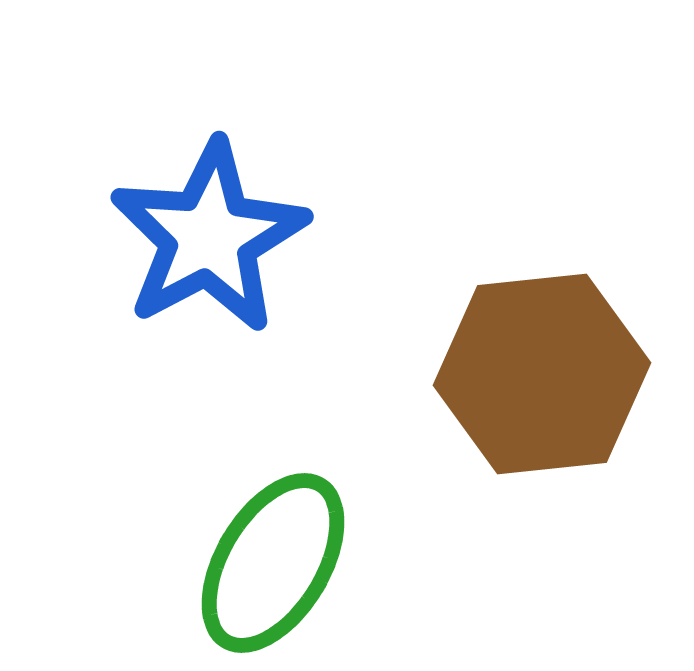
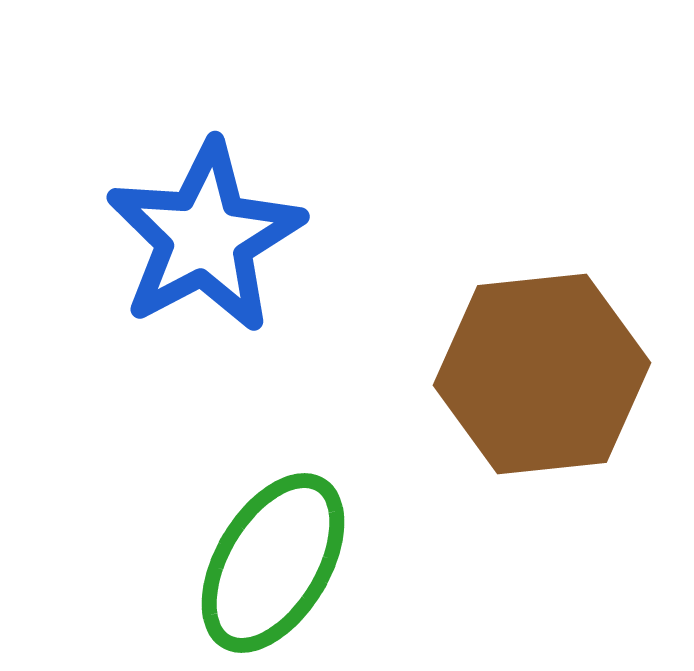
blue star: moved 4 px left
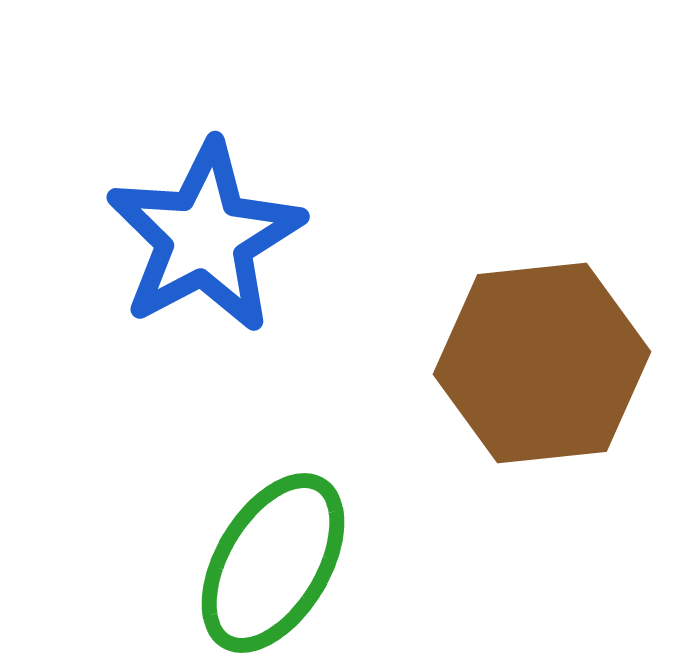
brown hexagon: moved 11 px up
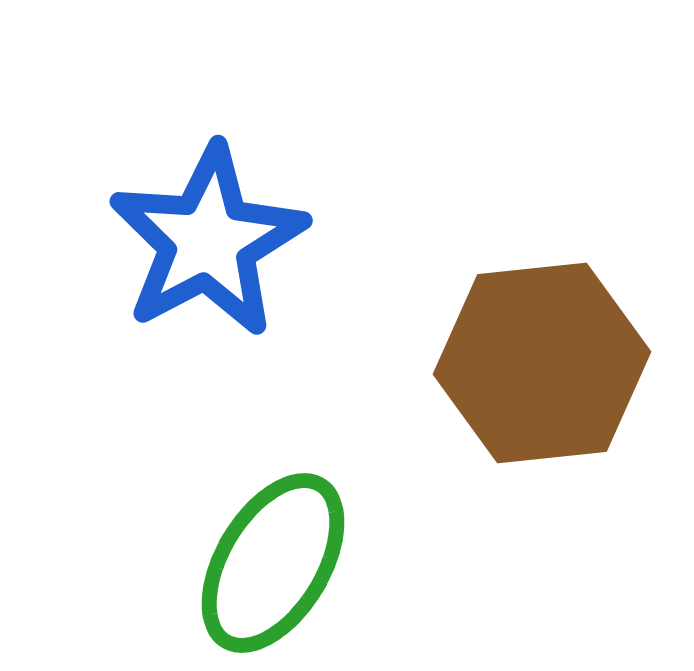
blue star: moved 3 px right, 4 px down
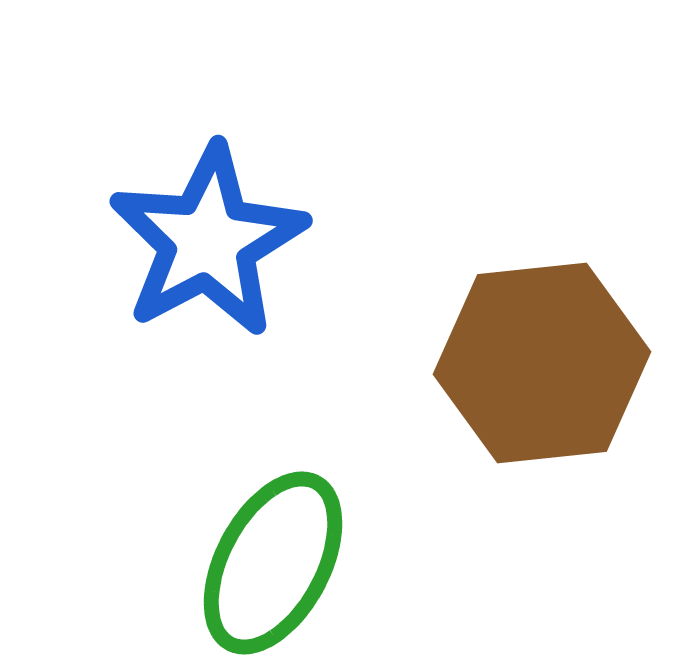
green ellipse: rotated 3 degrees counterclockwise
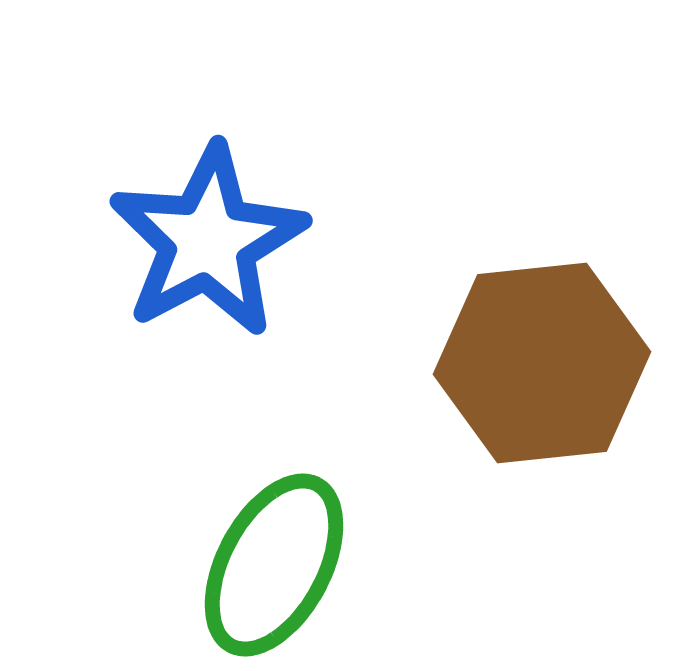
green ellipse: moved 1 px right, 2 px down
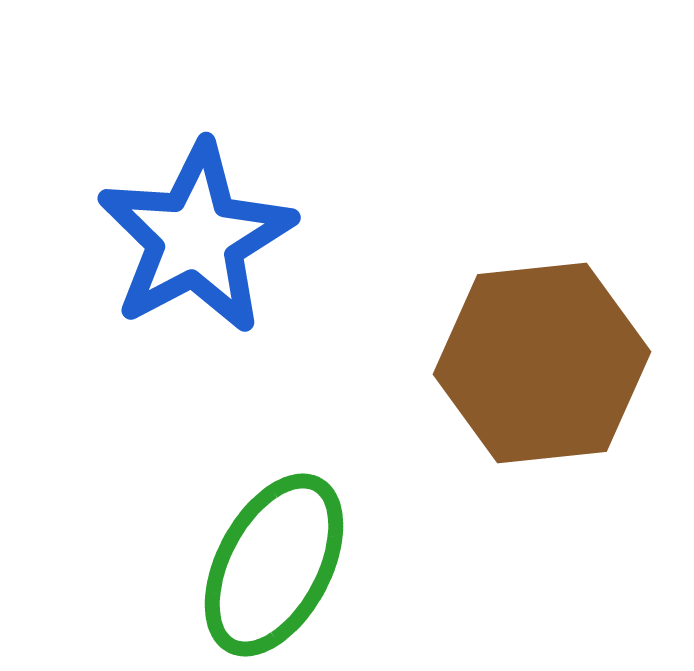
blue star: moved 12 px left, 3 px up
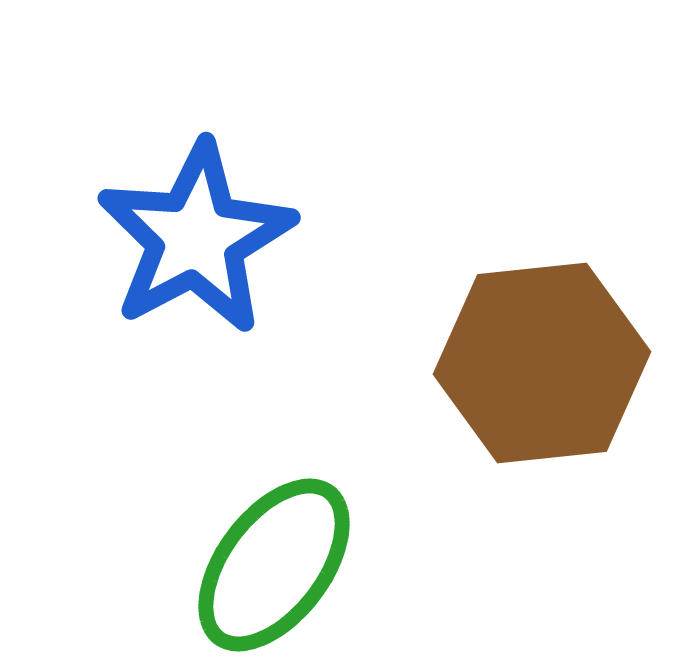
green ellipse: rotated 9 degrees clockwise
